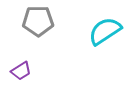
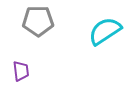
purple trapezoid: rotated 65 degrees counterclockwise
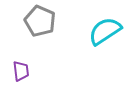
gray pentagon: moved 2 px right; rotated 24 degrees clockwise
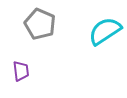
gray pentagon: moved 3 px down
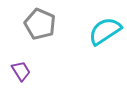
purple trapezoid: rotated 25 degrees counterclockwise
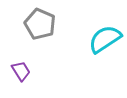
cyan semicircle: moved 8 px down
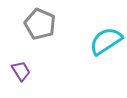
cyan semicircle: moved 1 px right, 2 px down
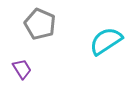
purple trapezoid: moved 1 px right, 2 px up
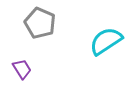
gray pentagon: moved 1 px up
